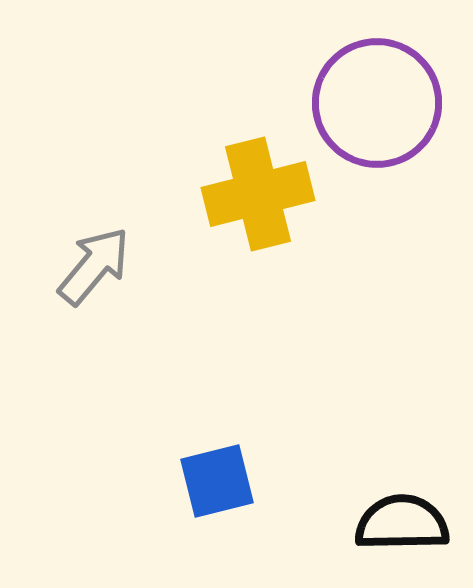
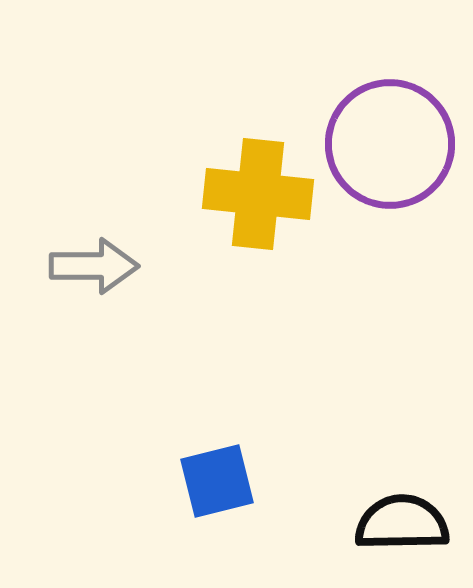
purple circle: moved 13 px right, 41 px down
yellow cross: rotated 20 degrees clockwise
gray arrow: rotated 50 degrees clockwise
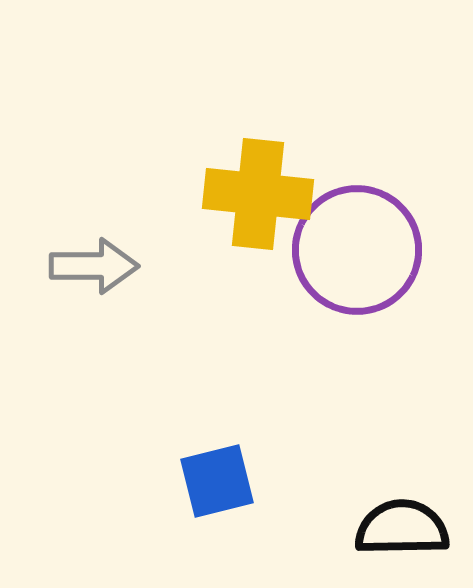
purple circle: moved 33 px left, 106 px down
black semicircle: moved 5 px down
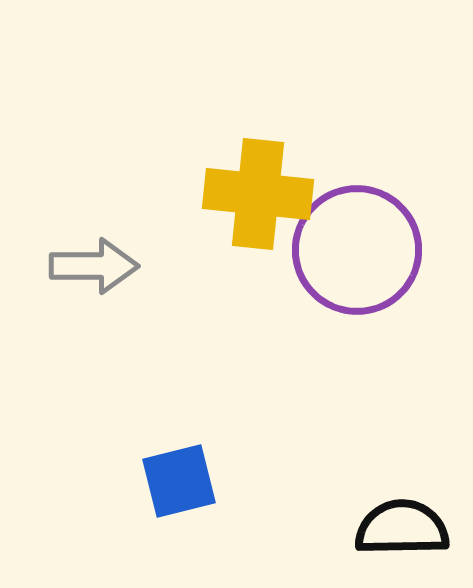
blue square: moved 38 px left
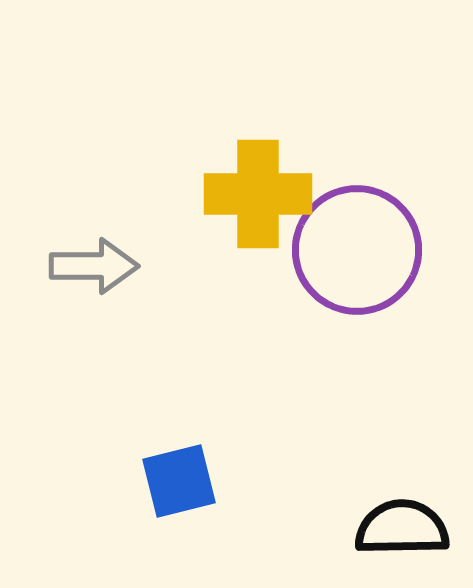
yellow cross: rotated 6 degrees counterclockwise
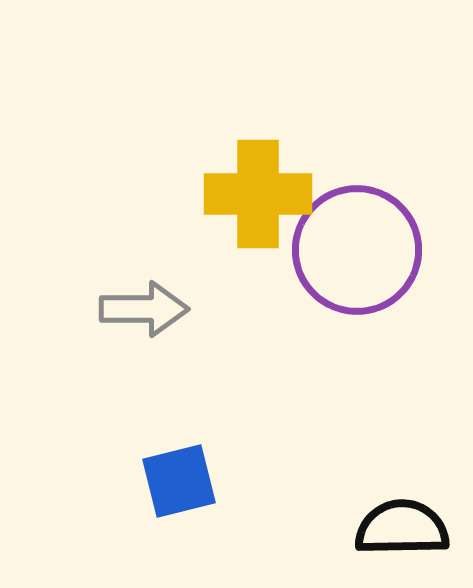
gray arrow: moved 50 px right, 43 px down
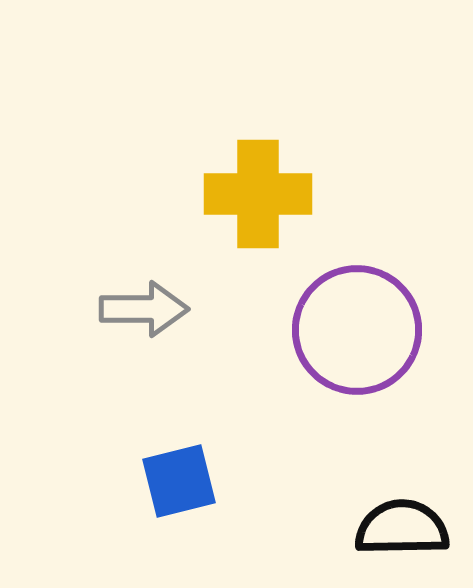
purple circle: moved 80 px down
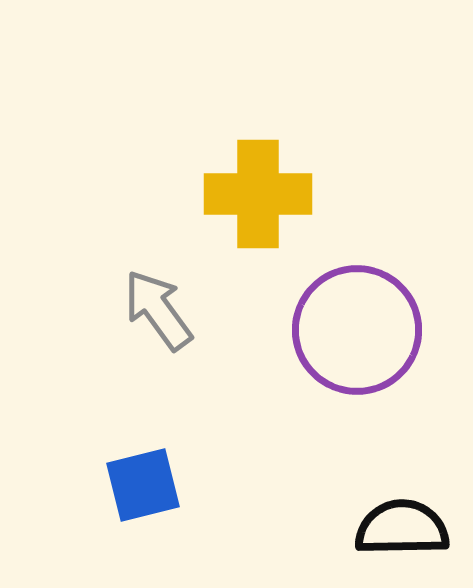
gray arrow: moved 14 px right, 1 px down; rotated 126 degrees counterclockwise
blue square: moved 36 px left, 4 px down
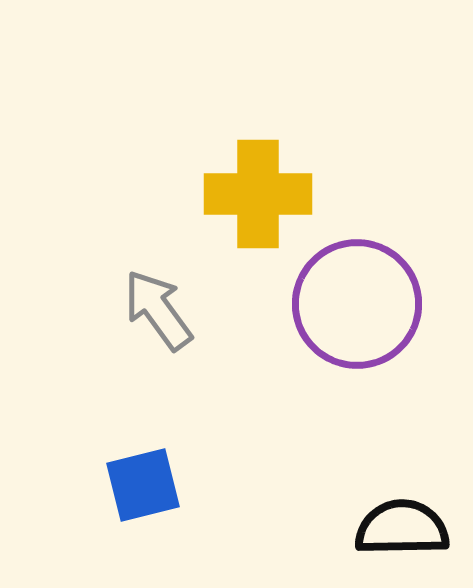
purple circle: moved 26 px up
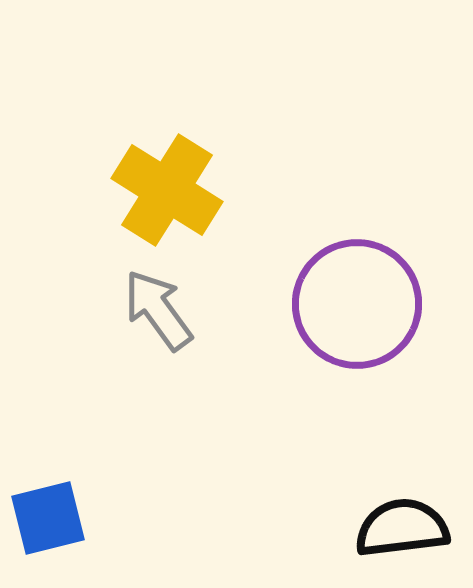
yellow cross: moved 91 px left, 4 px up; rotated 32 degrees clockwise
blue square: moved 95 px left, 33 px down
black semicircle: rotated 6 degrees counterclockwise
